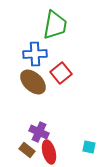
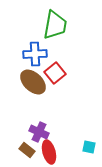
red square: moved 6 px left
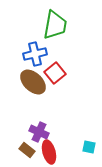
blue cross: rotated 10 degrees counterclockwise
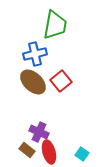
red square: moved 6 px right, 8 px down
cyan square: moved 7 px left, 7 px down; rotated 24 degrees clockwise
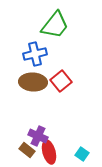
green trapezoid: rotated 28 degrees clockwise
brown ellipse: rotated 40 degrees counterclockwise
purple cross: moved 1 px left, 4 px down
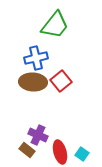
blue cross: moved 1 px right, 4 px down
purple cross: moved 1 px up
red ellipse: moved 11 px right
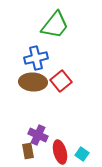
brown rectangle: moved 1 px right, 1 px down; rotated 42 degrees clockwise
